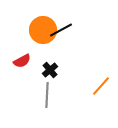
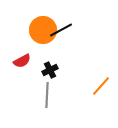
black cross: rotated 14 degrees clockwise
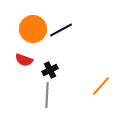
orange circle: moved 10 px left, 1 px up
red semicircle: moved 2 px right, 1 px up; rotated 48 degrees clockwise
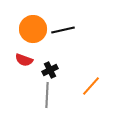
black line: moved 2 px right; rotated 15 degrees clockwise
orange line: moved 10 px left
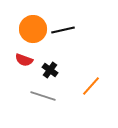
black cross: rotated 28 degrees counterclockwise
gray line: moved 4 px left, 1 px down; rotated 75 degrees counterclockwise
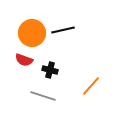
orange circle: moved 1 px left, 4 px down
black cross: rotated 21 degrees counterclockwise
